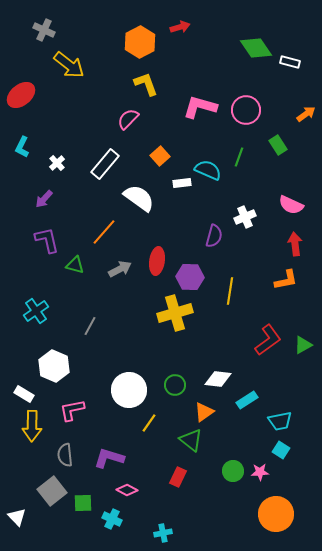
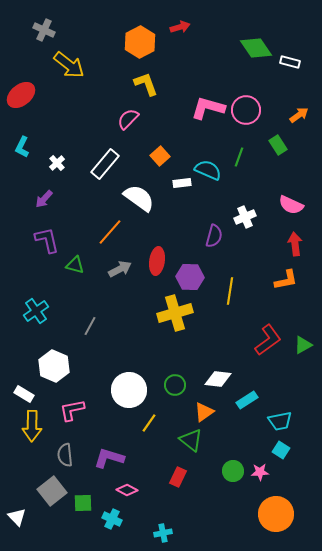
pink L-shape at (200, 107): moved 8 px right, 1 px down
orange arrow at (306, 114): moved 7 px left, 1 px down
orange line at (104, 232): moved 6 px right
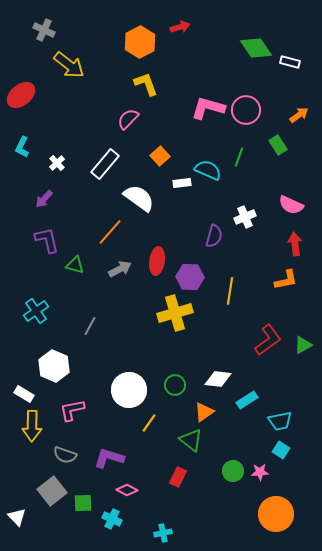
gray semicircle at (65, 455): rotated 65 degrees counterclockwise
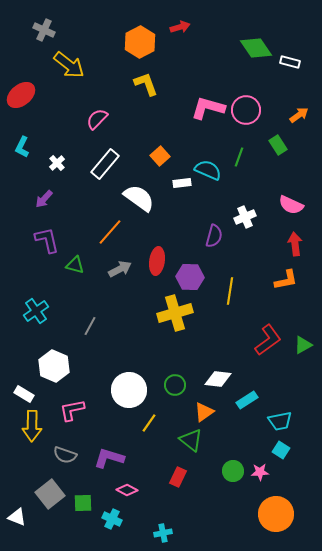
pink semicircle at (128, 119): moved 31 px left
gray square at (52, 491): moved 2 px left, 3 px down
white triangle at (17, 517): rotated 24 degrees counterclockwise
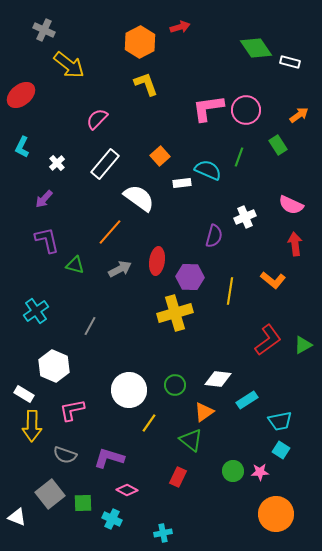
pink L-shape at (208, 108): rotated 24 degrees counterclockwise
orange L-shape at (286, 280): moved 13 px left; rotated 50 degrees clockwise
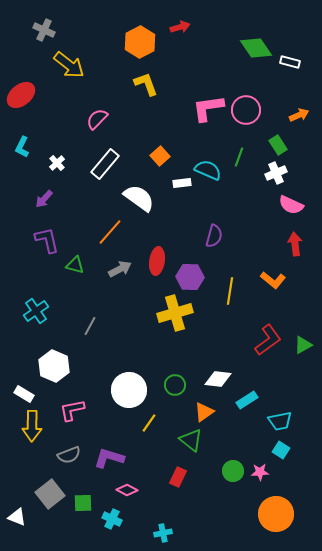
orange arrow at (299, 115): rotated 12 degrees clockwise
white cross at (245, 217): moved 31 px right, 44 px up
gray semicircle at (65, 455): moved 4 px right; rotated 40 degrees counterclockwise
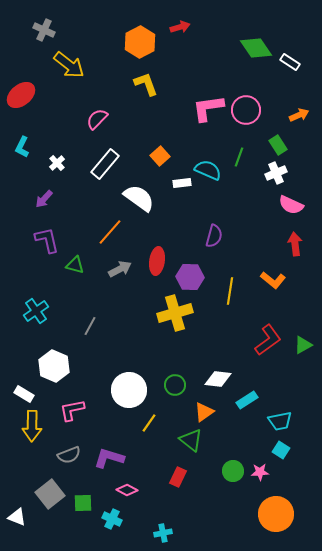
white rectangle at (290, 62): rotated 18 degrees clockwise
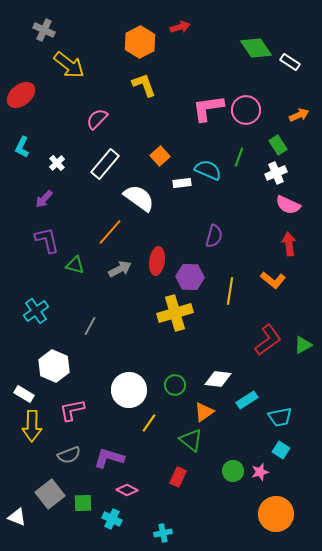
yellow L-shape at (146, 84): moved 2 px left, 1 px down
pink semicircle at (291, 205): moved 3 px left
red arrow at (295, 244): moved 6 px left
cyan trapezoid at (280, 421): moved 4 px up
pink star at (260, 472): rotated 12 degrees counterclockwise
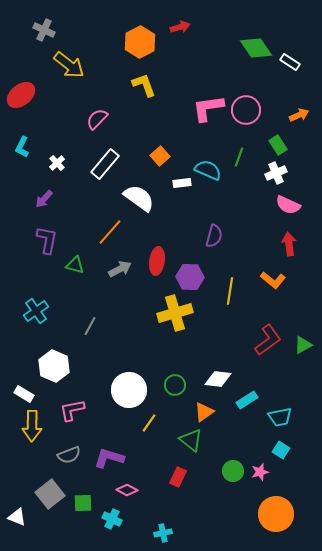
purple L-shape at (47, 240): rotated 24 degrees clockwise
